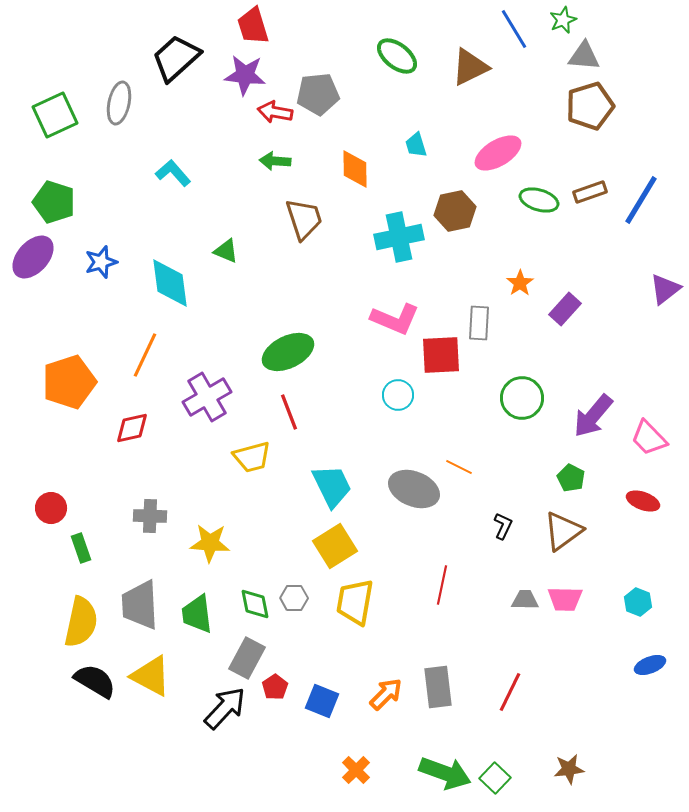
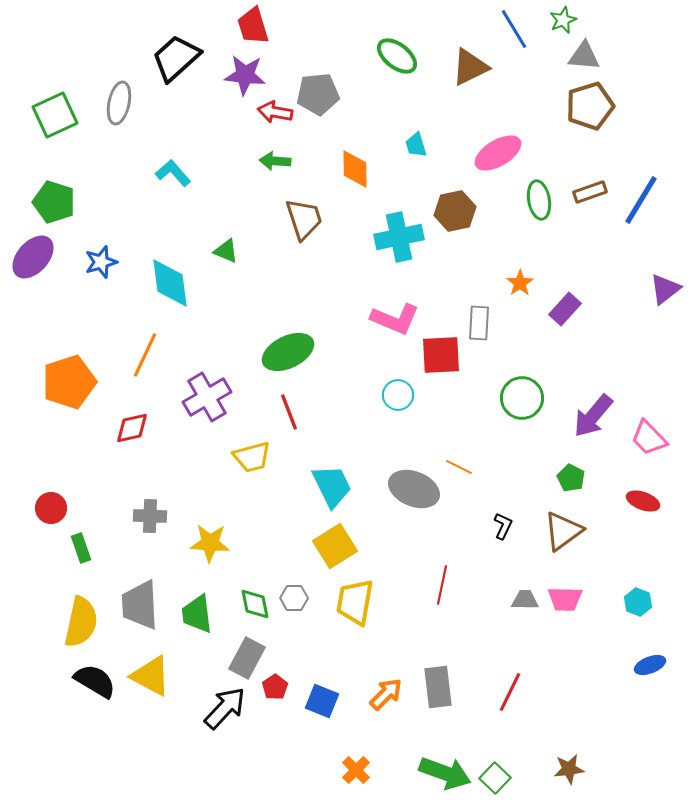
green ellipse at (539, 200): rotated 63 degrees clockwise
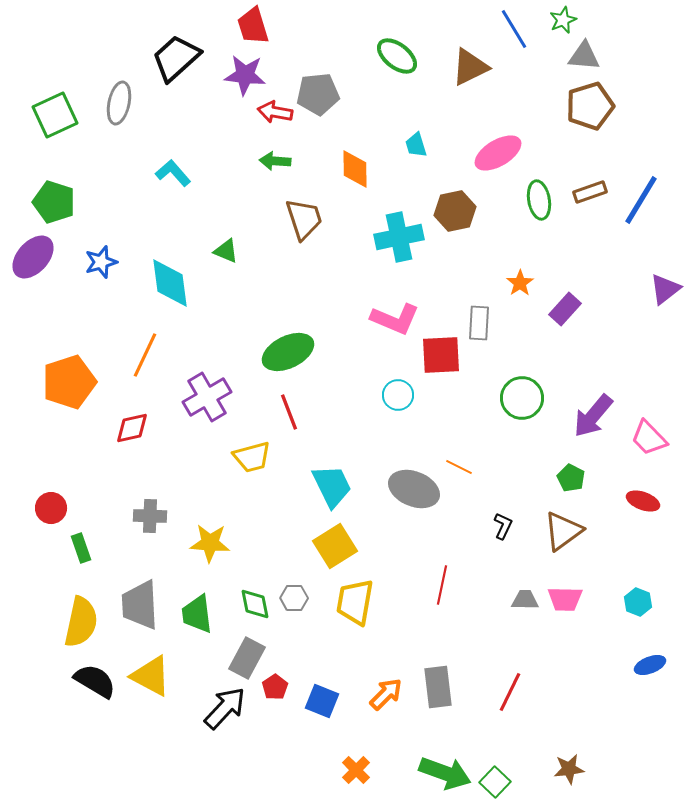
green square at (495, 778): moved 4 px down
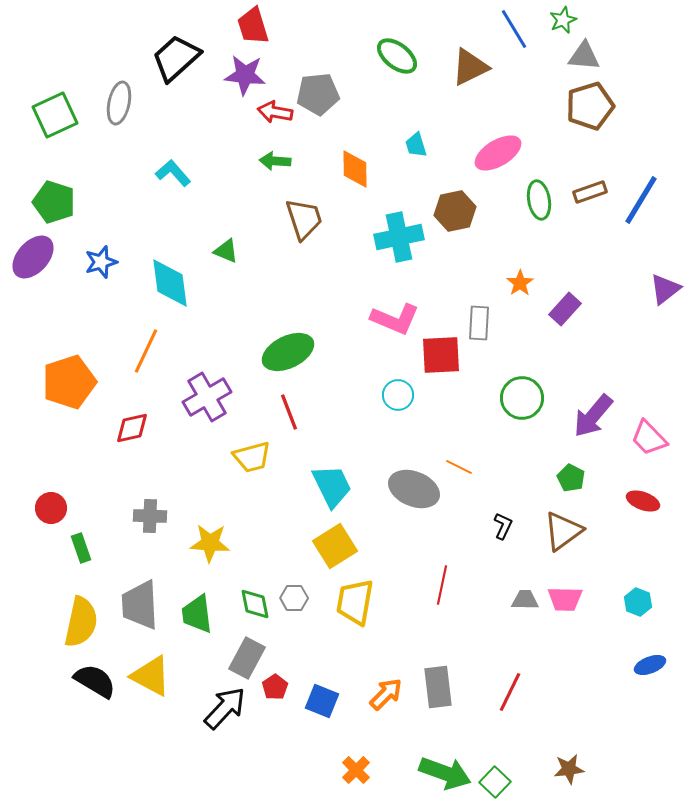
orange line at (145, 355): moved 1 px right, 4 px up
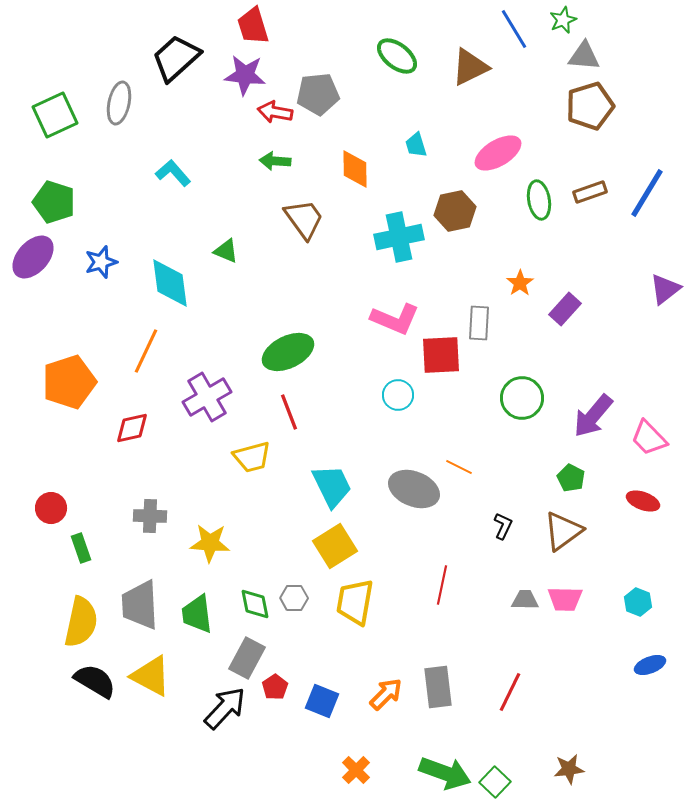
blue line at (641, 200): moved 6 px right, 7 px up
brown trapezoid at (304, 219): rotated 18 degrees counterclockwise
